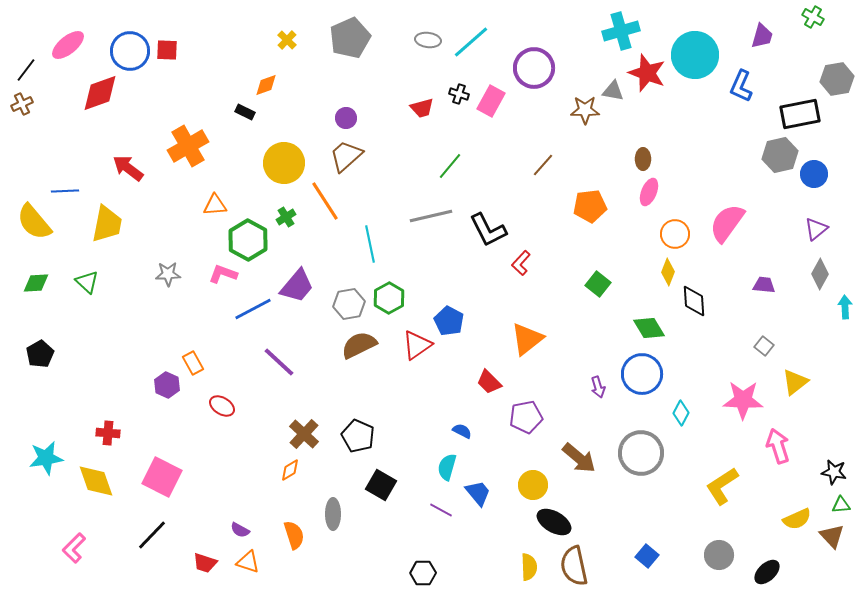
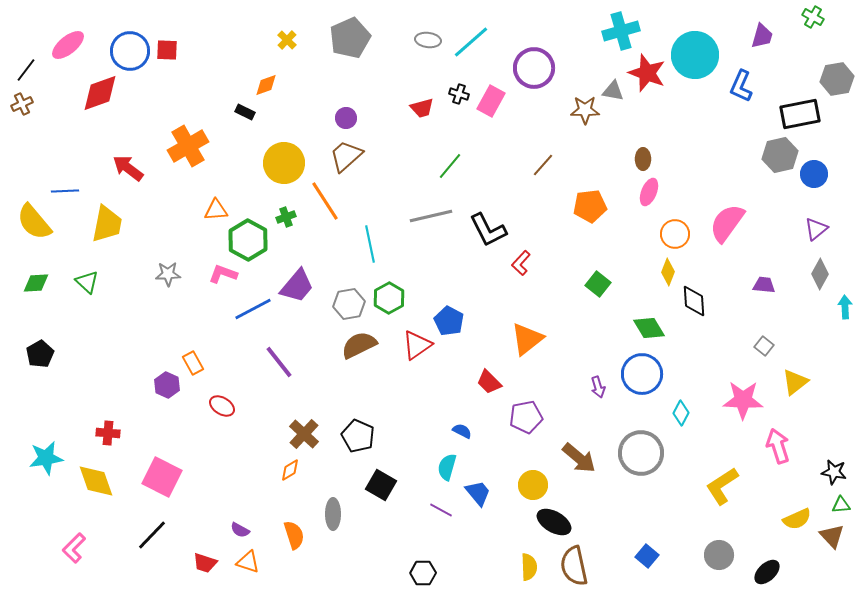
orange triangle at (215, 205): moved 1 px right, 5 px down
green cross at (286, 217): rotated 12 degrees clockwise
purple line at (279, 362): rotated 9 degrees clockwise
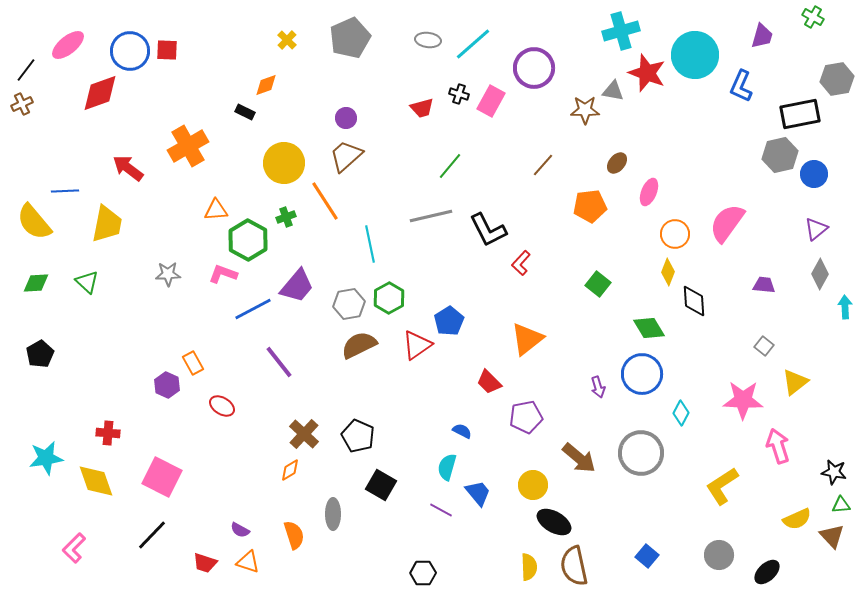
cyan line at (471, 42): moved 2 px right, 2 px down
brown ellipse at (643, 159): moved 26 px left, 4 px down; rotated 40 degrees clockwise
blue pentagon at (449, 321): rotated 12 degrees clockwise
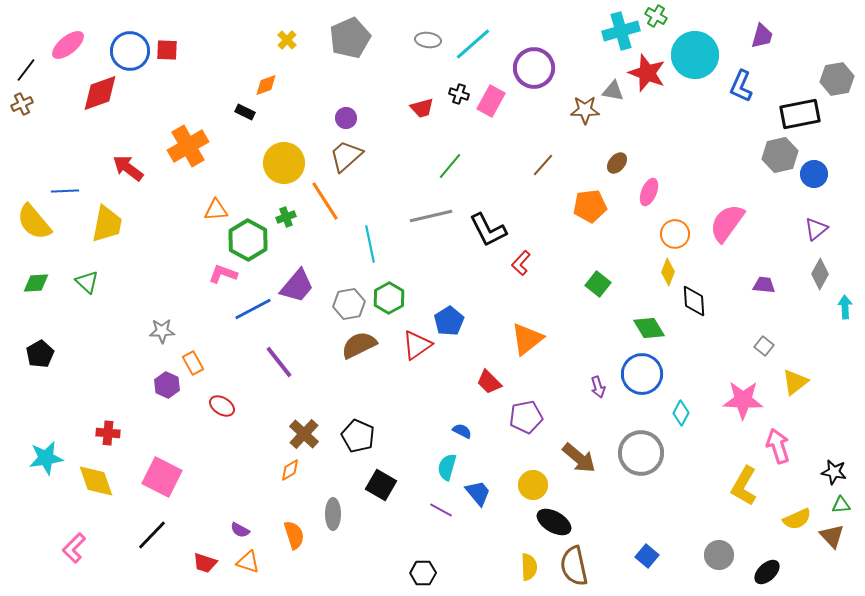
green cross at (813, 17): moved 157 px left, 1 px up
gray star at (168, 274): moved 6 px left, 57 px down
yellow L-shape at (722, 486): moved 22 px right; rotated 27 degrees counterclockwise
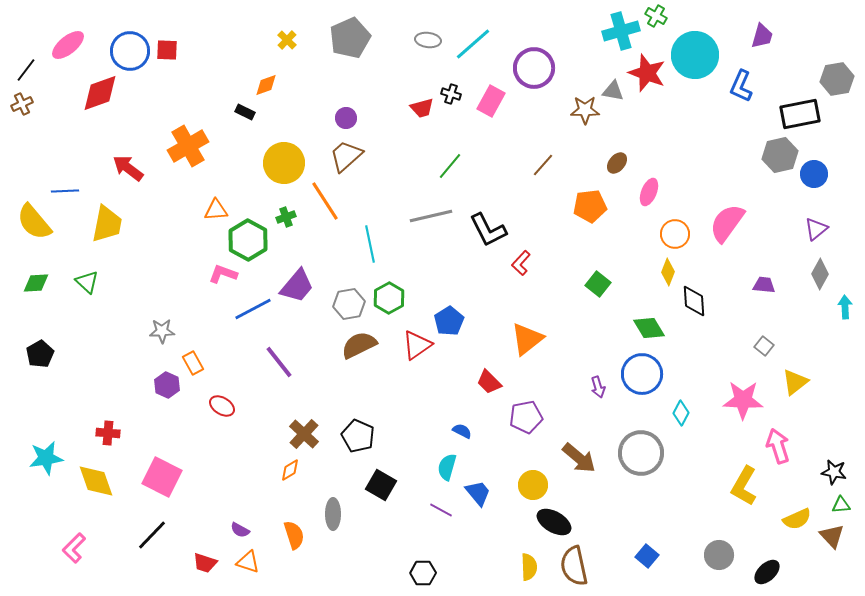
black cross at (459, 94): moved 8 px left
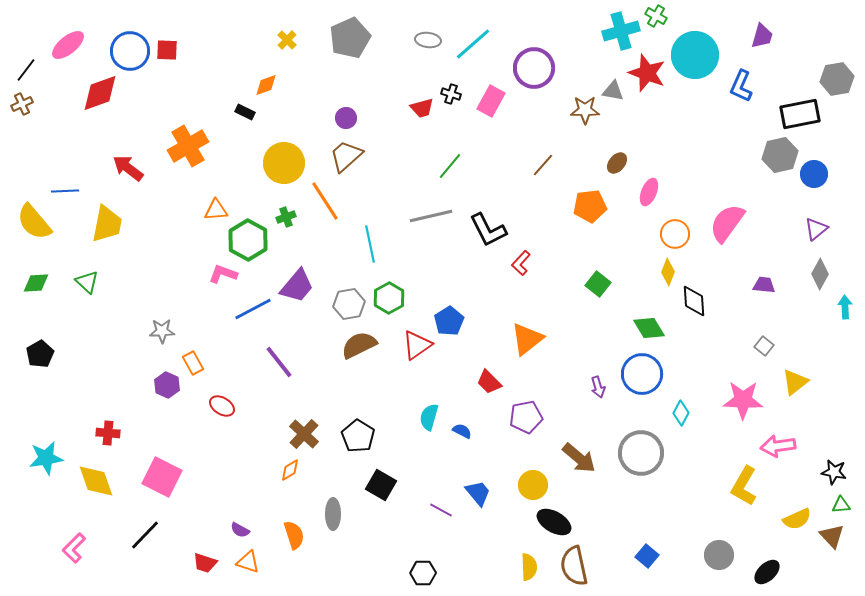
black pentagon at (358, 436): rotated 8 degrees clockwise
pink arrow at (778, 446): rotated 80 degrees counterclockwise
cyan semicircle at (447, 467): moved 18 px left, 50 px up
black line at (152, 535): moved 7 px left
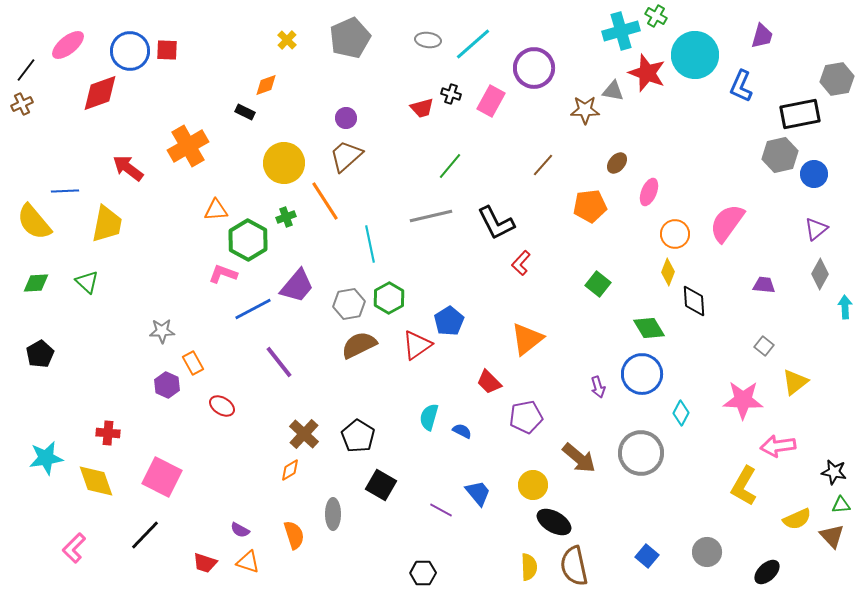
black L-shape at (488, 230): moved 8 px right, 7 px up
gray circle at (719, 555): moved 12 px left, 3 px up
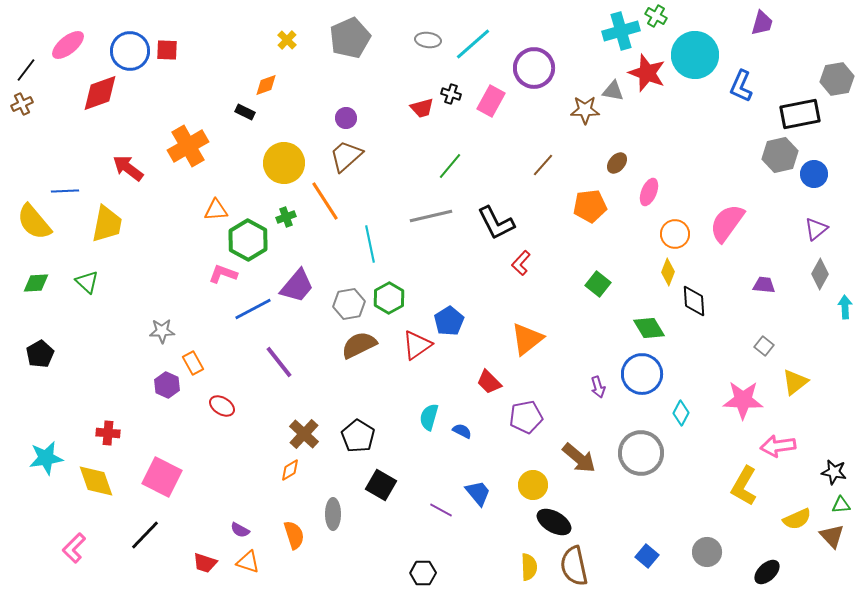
purple trapezoid at (762, 36): moved 13 px up
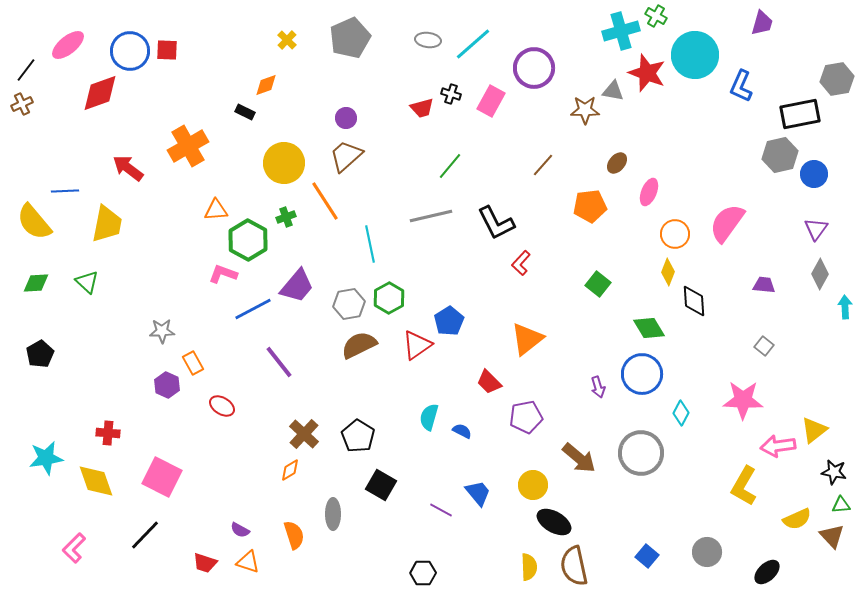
purple triangle at (816, 229): rotated 15 degrees counterclockwise
yellow triangle at (795, 382): moved 19 px right, 48 px down
